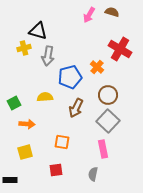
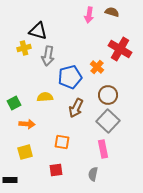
pink arrow: rotated 21 degrees counterclockwise
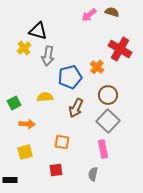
pink arrow: rotated 42 degrees clockwise
yellow cross: rotated 24 degrees counterclockwise
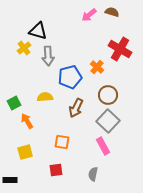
gray arrow: rotated 12 degrees counterclockwise
orange arrow: moved 3 px up; rotated 126 degrees counterclockwise
pink rectangle: moved 3 px up; rotated 18 degrees counterclockwise
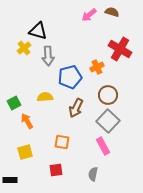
orange cross: rotated 24 degrees clockwise
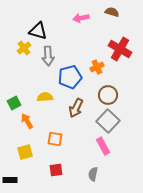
pink arrow: moved 8 px left, 3 px down; rotated 28 degrees clockwise
orange square: moved 7 px left, 3 px up
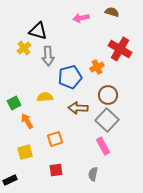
brown arrow: moved 2 px right; rotated 66 degrees clockwise
gray square: moved 1 px left, 1 px up
orange square: rotated 28 degrees counterclockwise
black rectangle: rotated 24 degrees counterclockwise
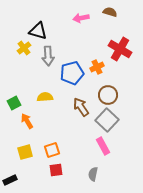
brown semicircle: moved 2 px left
blue pentagon: moved 2 px right, 4 px up
brown arrow: moved 3 px right, 1 px up; rotated 54 degrees clockwise
orange square: moved 3 px left, 11 px down
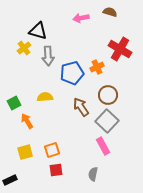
gray square: moved 1 px down
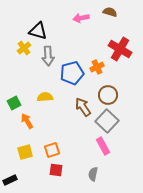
brown arrow: moved 2 px right
red square: rotated 16 degrees clockwise
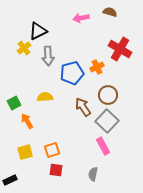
black triangle: rotated 42 degrees counterclockwise
